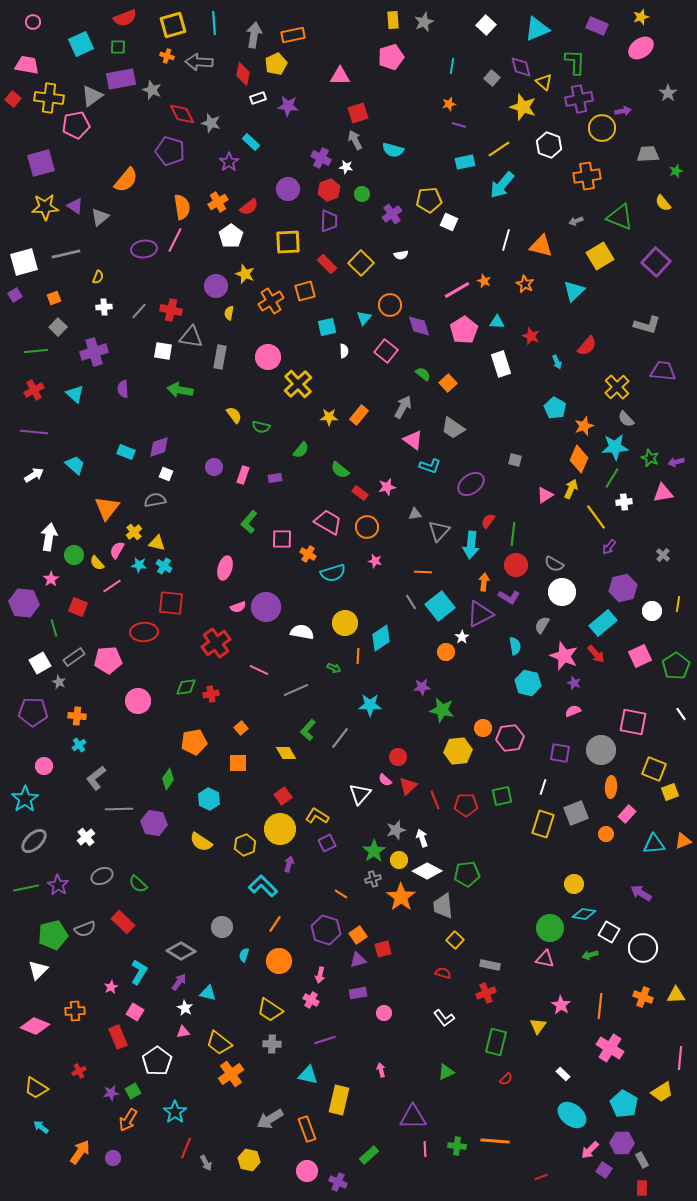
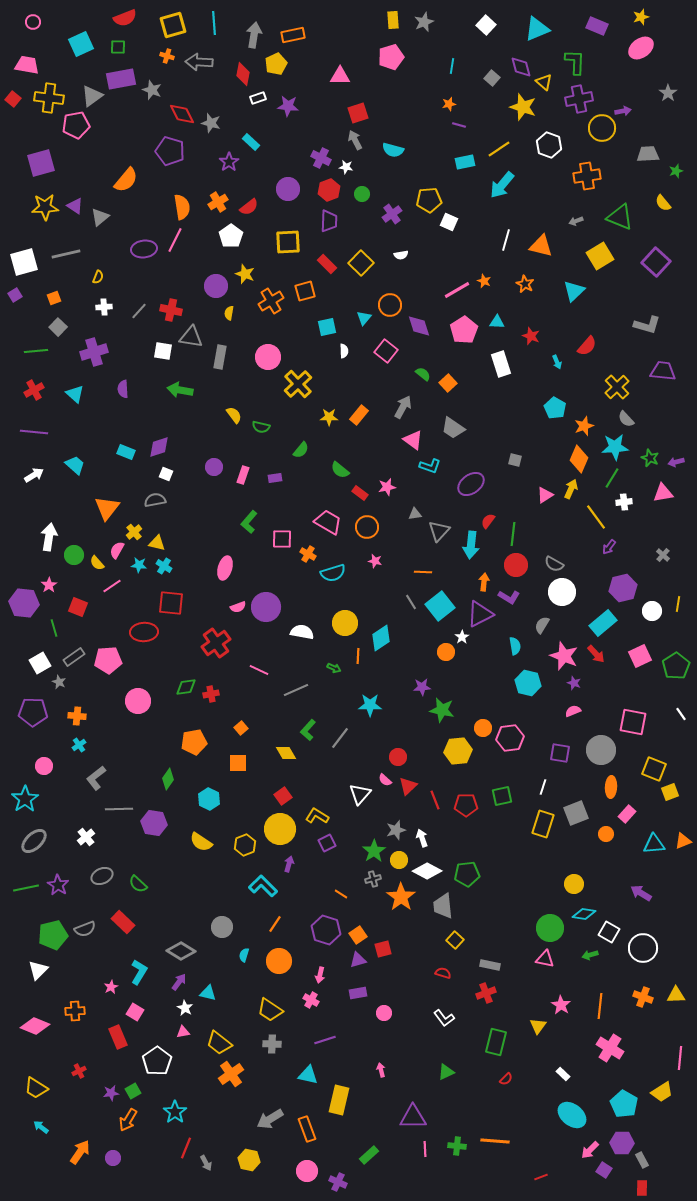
pink star at (51, 579): moved 2 px left, 6 px down
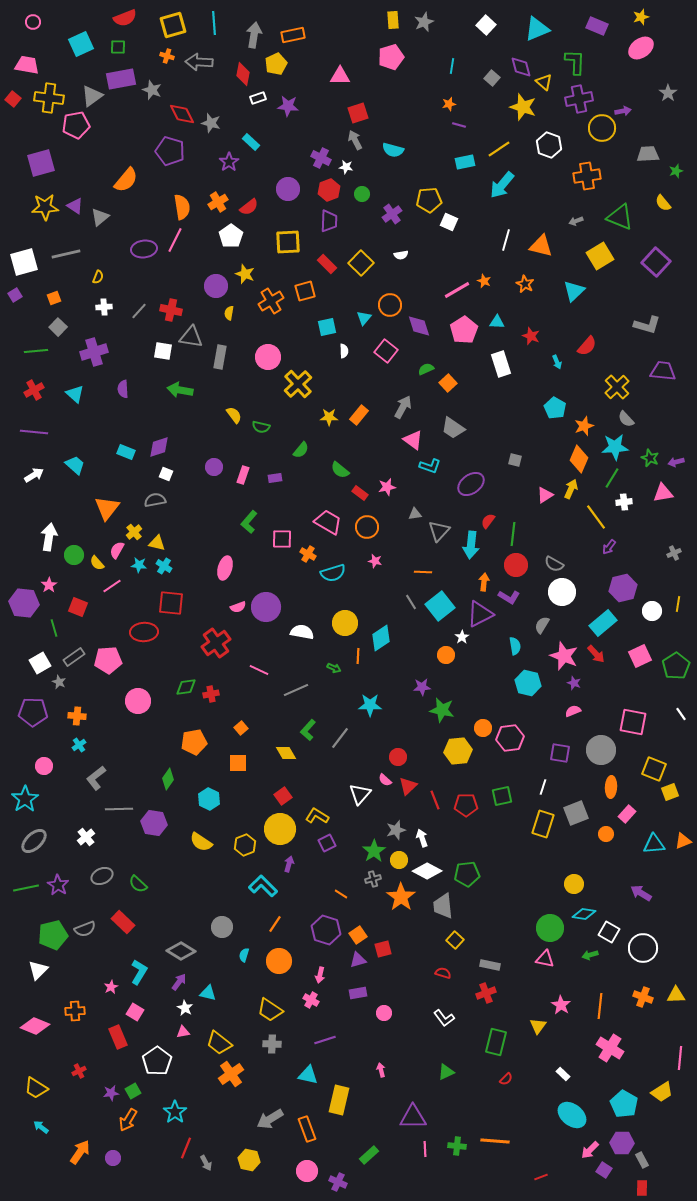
green semicircle at (423, 374): moved 3 px right, 5 px up; rotated 63 degrees counterclockwise
gray cross at (663, 555): moved 11 px right, 2 px up; rotated 24 degrees clockwise
orange circle at (446, 652): moved 3 px down
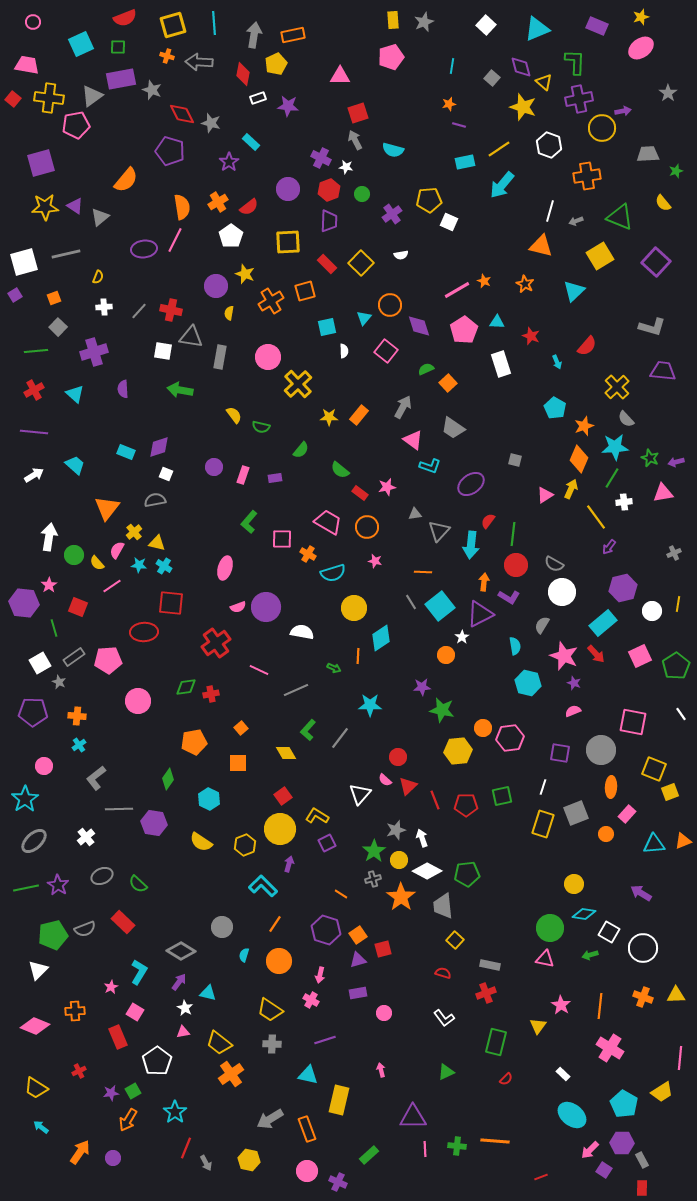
white line at (506, 240): moved 44 px right, 29 px up
gray L-shape at (647, 325): moved 5 px right, 2 px down
yellow circle at (345, 623): moved 9 px right, 15 px up
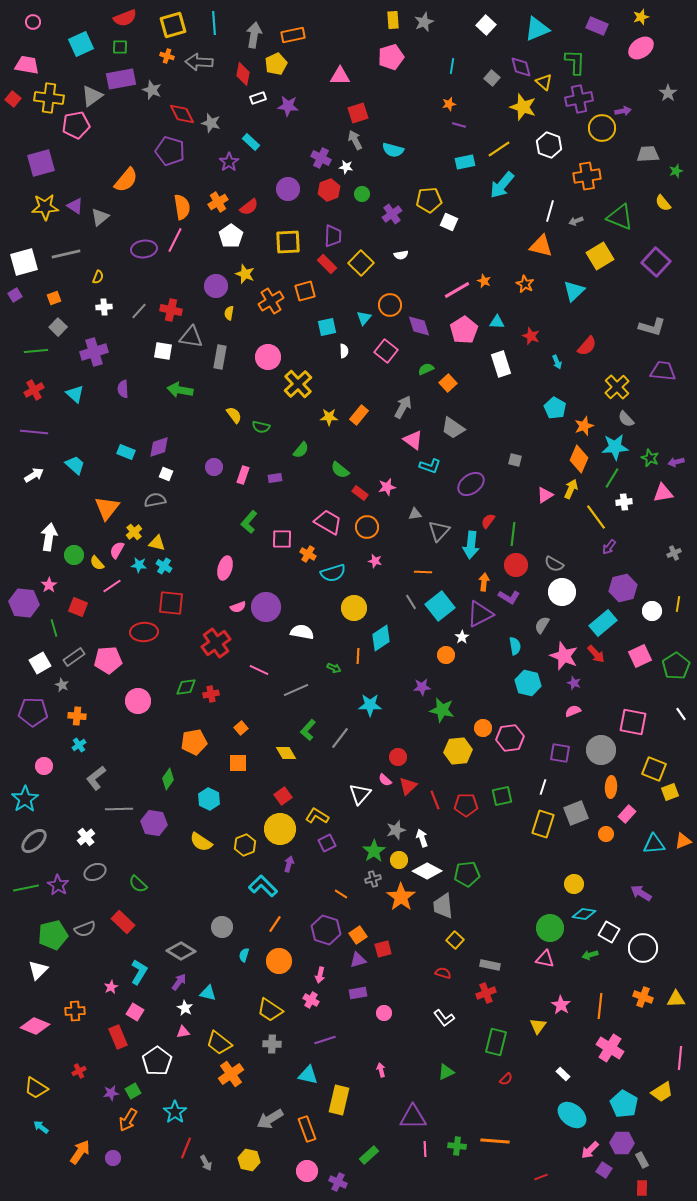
green square at (118, 47): moved 2 px right
purple trapezoid at (329, 221): moved 4 px right, 15 px down
gray star at (59, 682): moved 3 px right, 3 px down
gray ellipse at (102, 876): moved 7 px left, 4 px up
yellow triangle at (676, 995): moved 4 px down
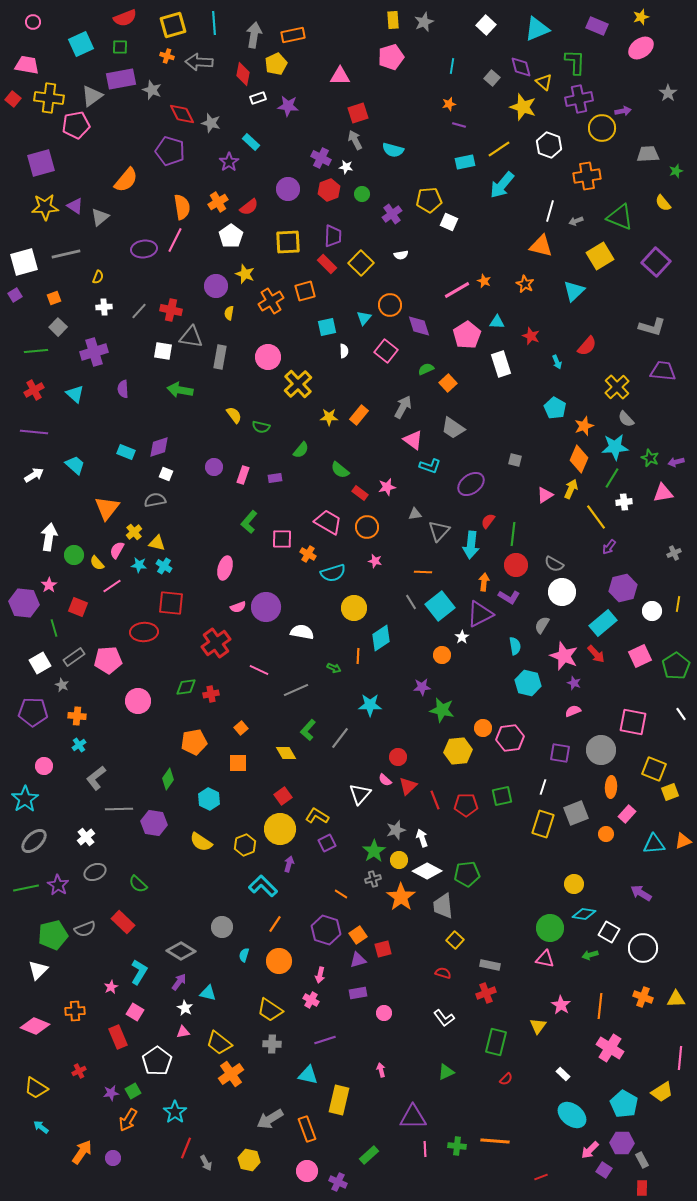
pink pentagon at (464, 330): moved 3 px right, 5 px down
orange circle at (446, 655): moved 4 px left
orange arrow at (80, 1152): moved 2 px right
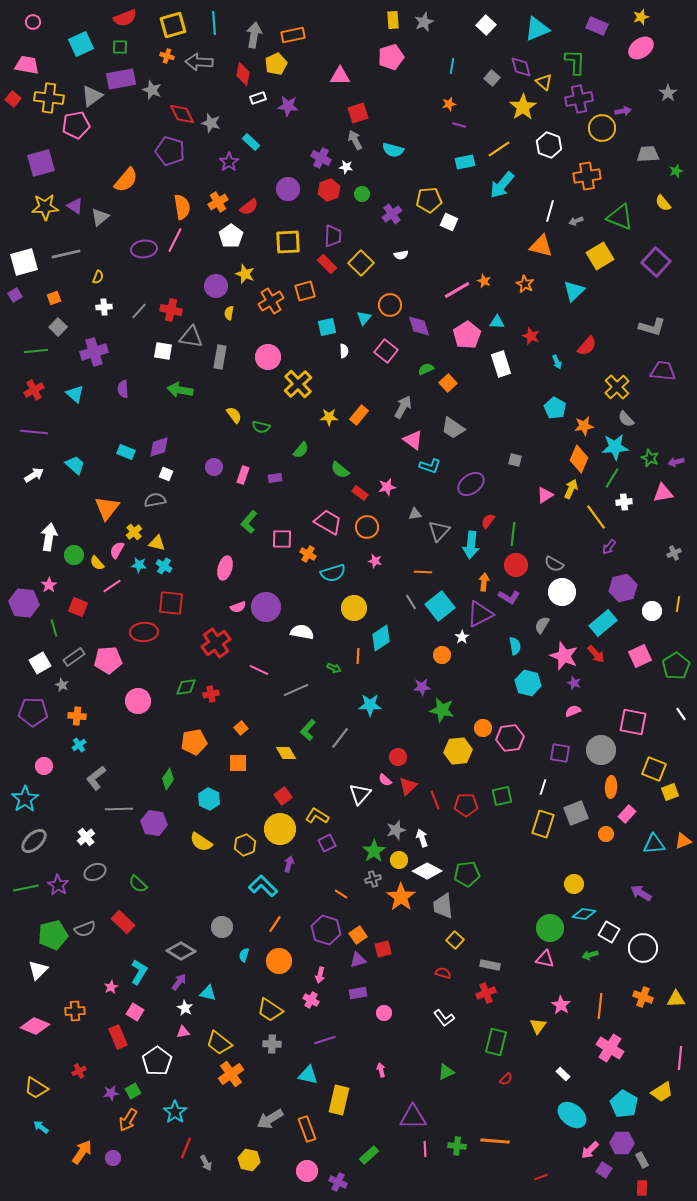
yellow star at (523, 107): rotated 20 degrees clockwise
orange star at (584, 426): rotated 12 degrees clockwise
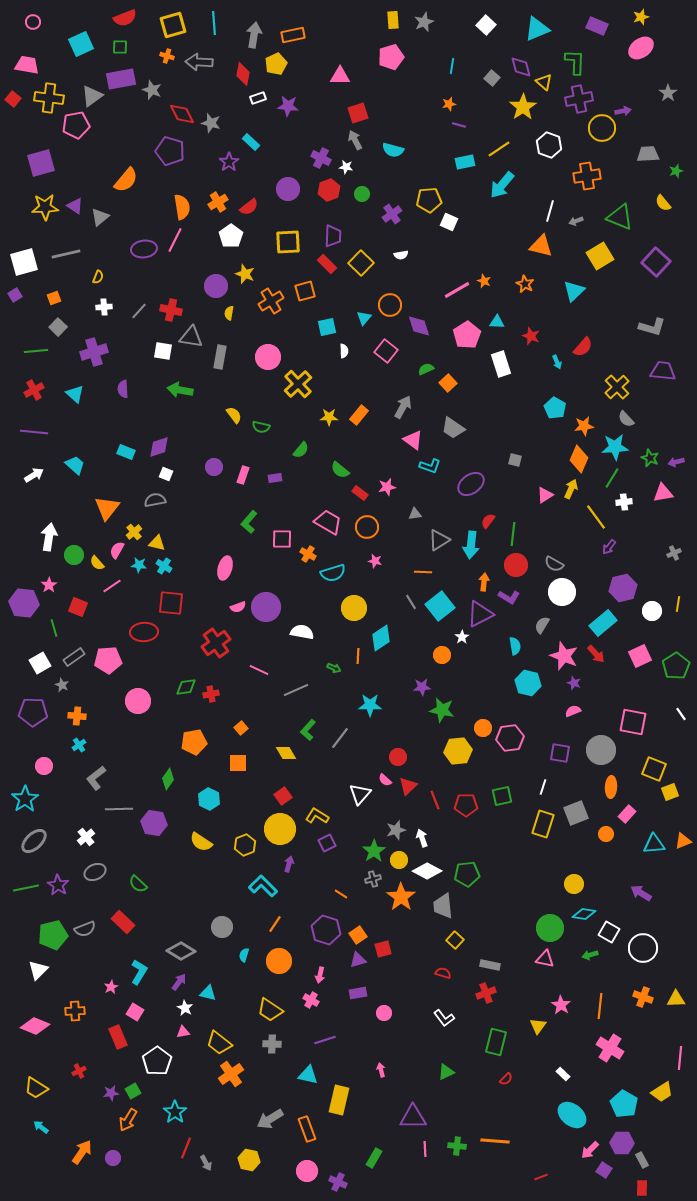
red semicircle at (587, 346): moved 4 px left, 1 px down
gray triangle at (439, 531): moved 9 px down; rotated 15 degrees clockwise
green rectangle at (369, 1155): moved 5 px right, 3 px down; rotated 18 degrees counterclockwise
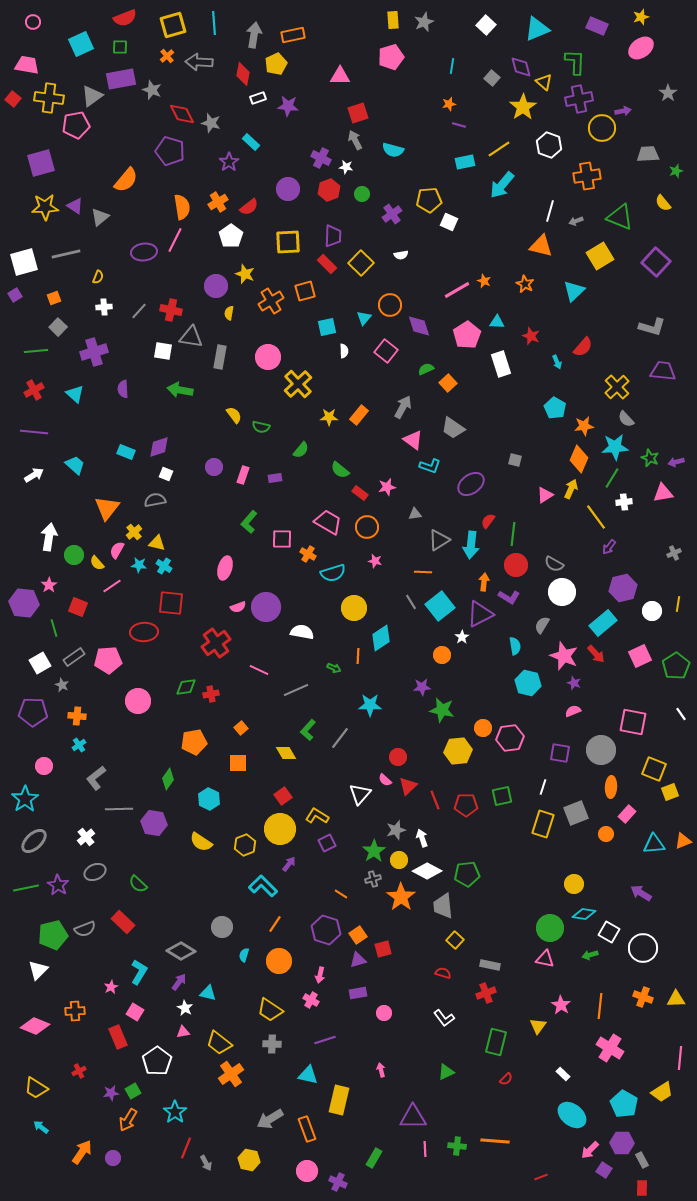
orange cross at (167, 56): rotated 32 degrees clockwise
purple ellipse at (144, 249): moved 3 px down
purple arrow at (289, 864): rotated 21 degrees clockwise
